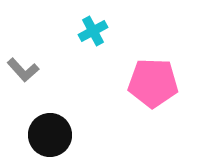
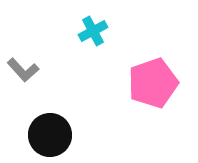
pink pentagon: rotated 21 degrees counterclockwise
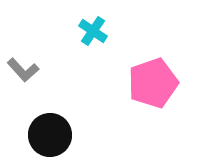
cyan cross: rotated 28 degrees counterclockwise
